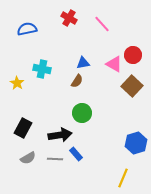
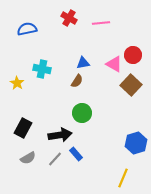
pink line: moved 1 px left, 1 px up; rotated 54 degrees counterclockwise
brown square: moved 1 px left, 1 px up
gray line: rotated 49 degrees counterclockwise
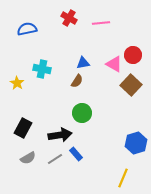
gray line: rotated 14 degrees clockwise
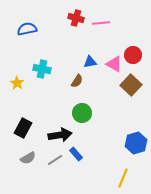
red cross: moved 7 px right; rotated 14 degrees counterclockwise
blue triangle: moved 7 px right, 1 px up
gray line: moved 1 px down
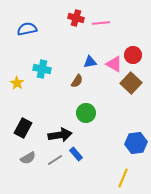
brown square: moved 2 px up
green circle: moved 4 px right
blue hexagon: rotated 10 degrees clockwise
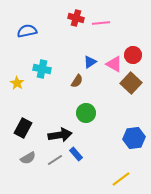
blue semicircle: moved 2 px down
blue triangle: rotated 24 degrees counterclockwise
blue hexagon: moved 2 px left, 5 px up
yellow line: moved 2 px left, 1 px down; rotated 30 degrees clockwise
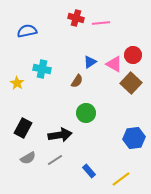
blue rectangle: moved 13 px right, 17 px down
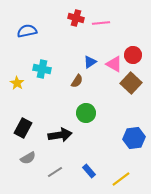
gray line: moved 12 px down
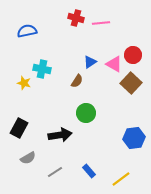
yellow star: moved 7 px right; rotated 16 degrees counterclockwise
black rectangle: moved 4 px left
